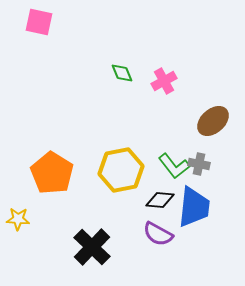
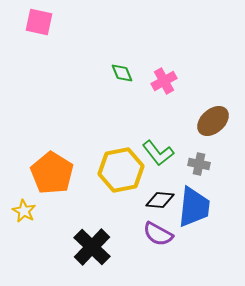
green L-shape: moved 16 px left, 13 px up
yellow star: moved 6 px right, 8 px up; rotated 25 degrees clockwise
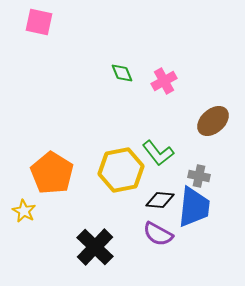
gray cross: moved 12 px down
black cross: moved 3 px right
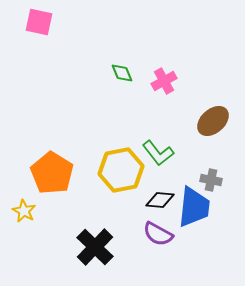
gray cross: moved 12 px right, 4 px down
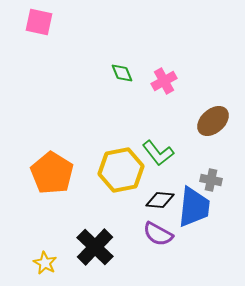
yellow star: moved 21 px right, 52 px down
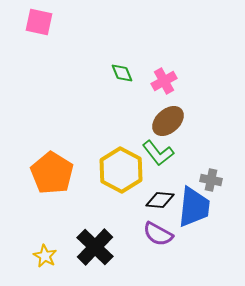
brown ellipse: moved 45 px left
yellow hexagon: rotated 21 degrees counterclockwise
yellow star: moved 7 px up
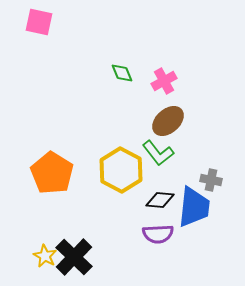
purple semicircle: rotated 32 degrees counterclockwise
black cross: moved 21 px left, 10 px down
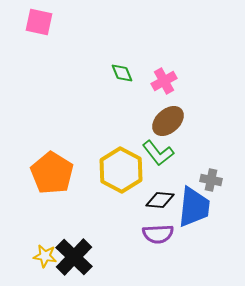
yellow star: rotated 20 degrees counterclockwise
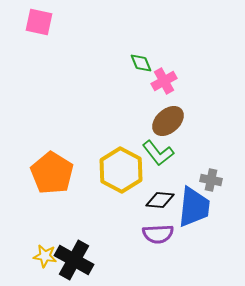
green diamond: moved 19 px right, 10 px up
black cross: moved 3 px down; rotated 15 degrees counterclockwise
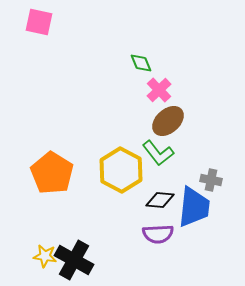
pink cross: moved 5 px left, 9 px down; rotated 15 degrees counterclockwise
